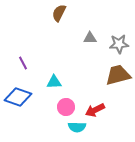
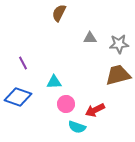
pink circle: moved 3 px up
cyan semicircle: rotated 18 degrees clockwise
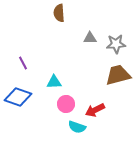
brown semicircle: rotated 30 degrees counterclockwise
gray star: moved 3 px left
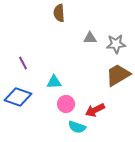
brown trapezoid: rotated 16 degrees counterclockwise
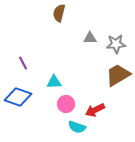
brown semicircle: rotated 18 degrees clockwise
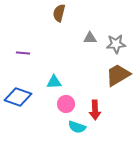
purple line: moved 10 px up; rotated 56 degrees counterclockwise
red arrow: rotated 66 degrees counterclockwise
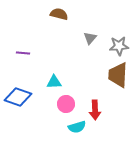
brown semicircle: moved 1 px down; rotated 90 degrees clockwise
gray triangle: rotated 48 degrees counterclockwise
gray star: moved 3 px right, 2 px down
brown trapezoid: rotated 56 degrees counterclockwise
cyan semicircle: rotated 36 degrees counterclockwise
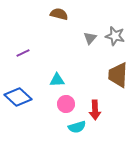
gray star: moved 4 px left, 10 px up; rotated 18 degrees clockwise
purple line: rotated 32 degrees counterclockwise
cyan triangle: moved 3 px right, 2 px up
blue diamond: rotated 24 degrees clockwise
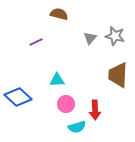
purple line: moved 13 px right, 11 px up
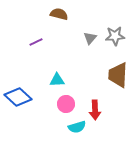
gray star: rotated 18 degrees counterclockwise
